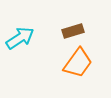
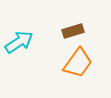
cyan arrow: moved 1 px left, 4 px down
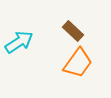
brown rectangle: rotated 60 degrees clockwise
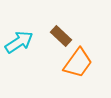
brown rectangle: moved 12 px left, 5 px down
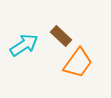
cyan arrow: moved 5 px right, 3 px down
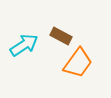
brown rectangle: rotated 15 degrees counterclockwise
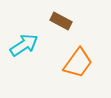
brown rectangle: moved 15 px up
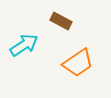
orange trapezoid: rotated 20 degrees clockwise
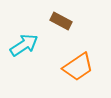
orange trapezoid: moved 4 px down
